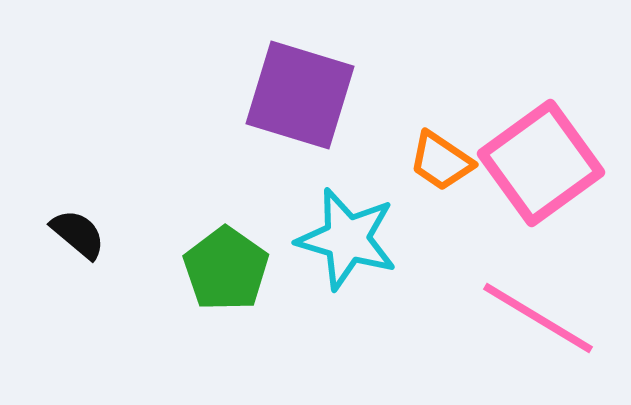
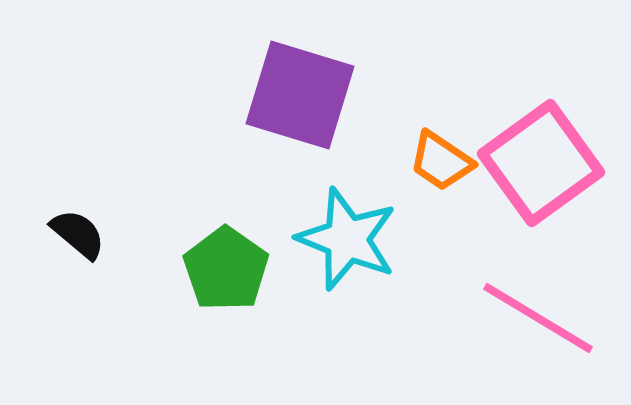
cyan star: rotated 6 degrees clockwise
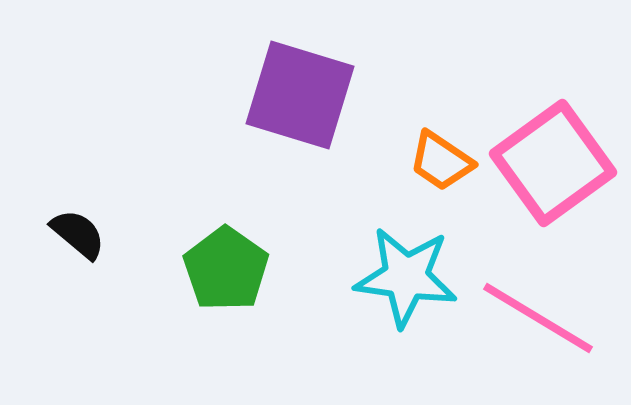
pink square: moved 12 px right
cyan star: moved 59 px right, 38 px down; rotated 14 degrees counterclockwise
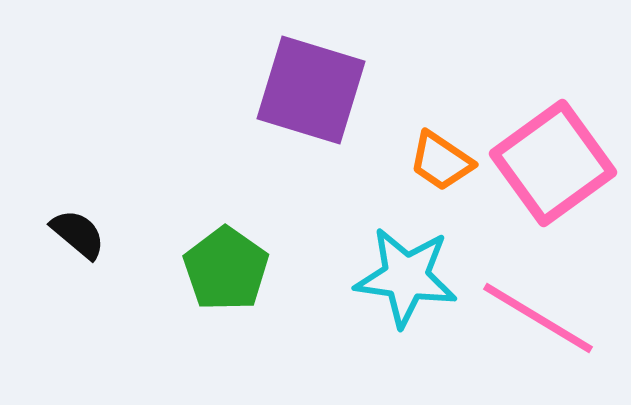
purple square: moved 11 px right, 5 px up
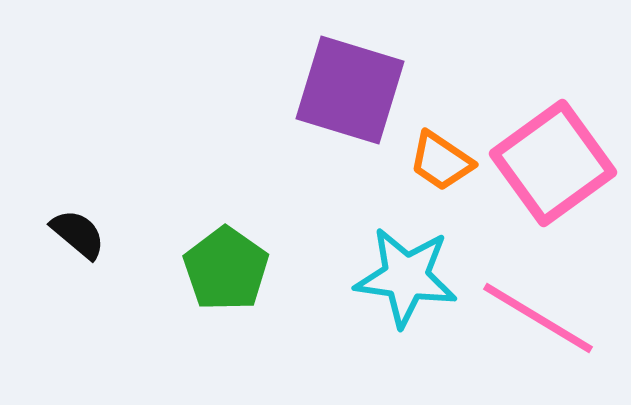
purple square: moved 39 px right
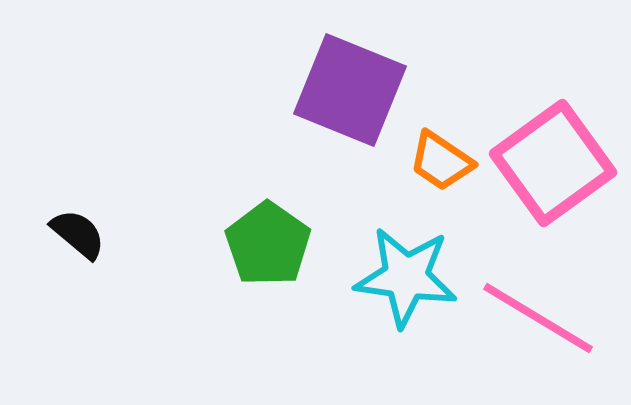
purple square: rotated 5 degrees clockwise
green pentagon: moved 42 px right, 25 px up
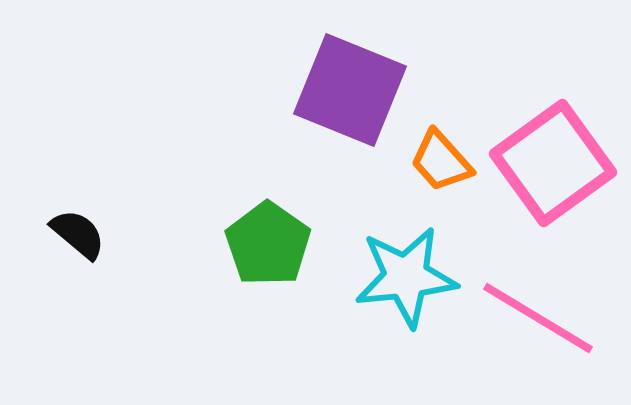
orange trapezoid: rotated 14 degrees clockwise
cyan star: rotated 14 degrees counterclockwise
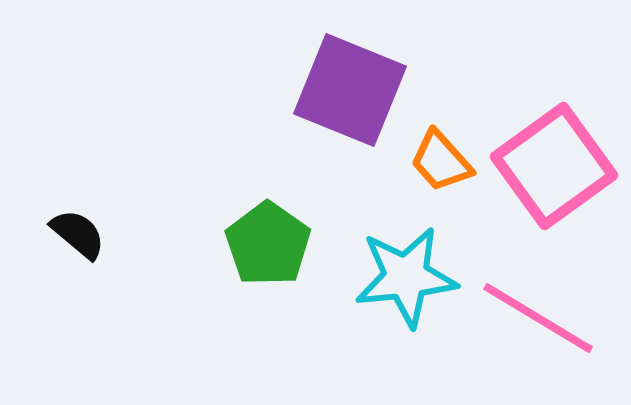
pink square: moved 1 px right, 3 px down
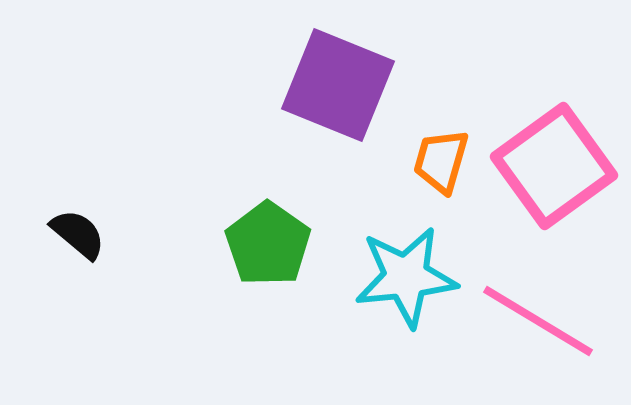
purple square: moved 12 px left, 5 px up
orange trapezoid: rotated 58 degrees clockwise
pink line: moved 3 px down
